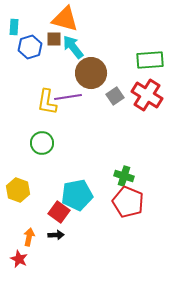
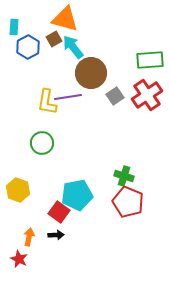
brown square: rotated 28 degrees counterclockwise
blue hexagon: moved 2 px left; rotated 10 degrees counterclockwise
red cross: rotated 24 degrees clockwise
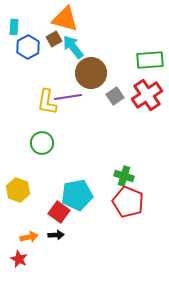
orange arrow: rotated 66 degrees clockwise
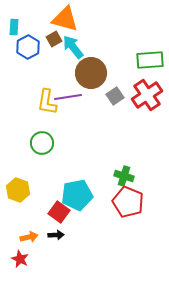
red star: moved 1 px right
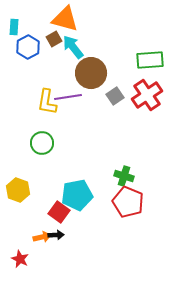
orange arrow: moved 13 px right
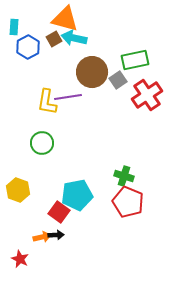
cyan arrow: moved 1 px right, 9 px up; rotated 40 degrees counterclockwise
green rectangle: moved 15 px left; rotated 8 degrees counterclockwise
brown circle: moved 1 px right, 1 px up
gray square: moved 3 px right, 16 px up
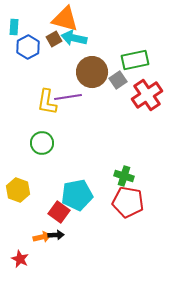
red pentagon: rotated 12 degrees counterclockwise
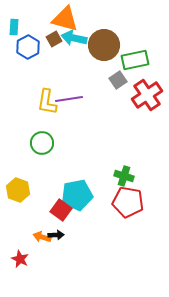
brown circle: moved 12 px right, 27 px up
purple line: moved 1 px right, 2 px down
red square: moved 2 px right, 2 px up
orange arrow: rotated 150 degrees counterclockwise
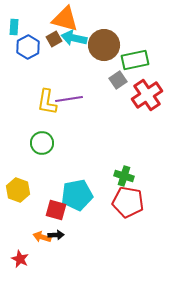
red square: moved 5 px left; rotated 20 degrees counterclockwise
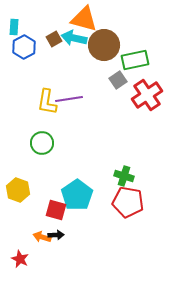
orange triangle: moved 19 px right
blue hexagon: moved 4 px left
cyan pentagon: rotated 24 degrees counterclockwise
